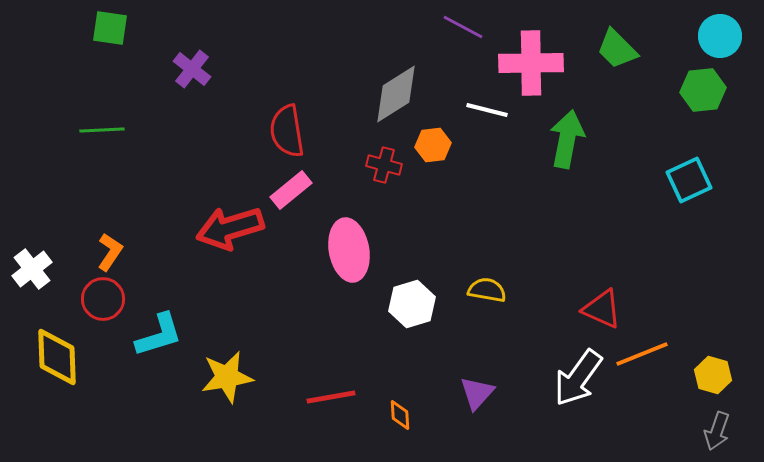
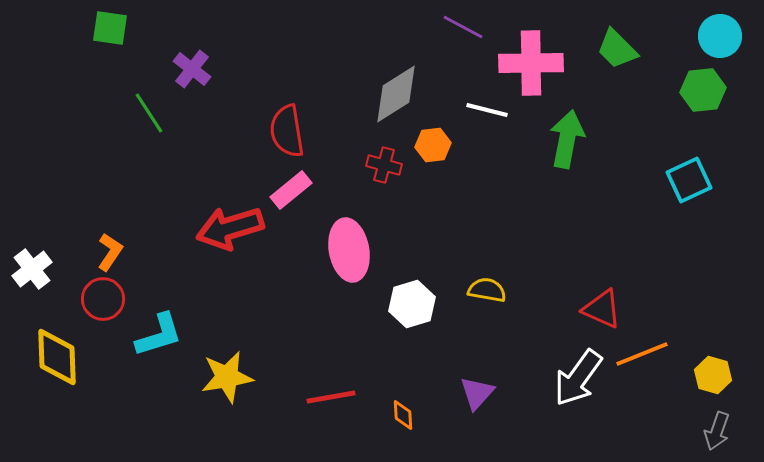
green line: moved 47 px right, 17 px up; rotated 60 degrees clockwise
orange diamond: moved 3 px right
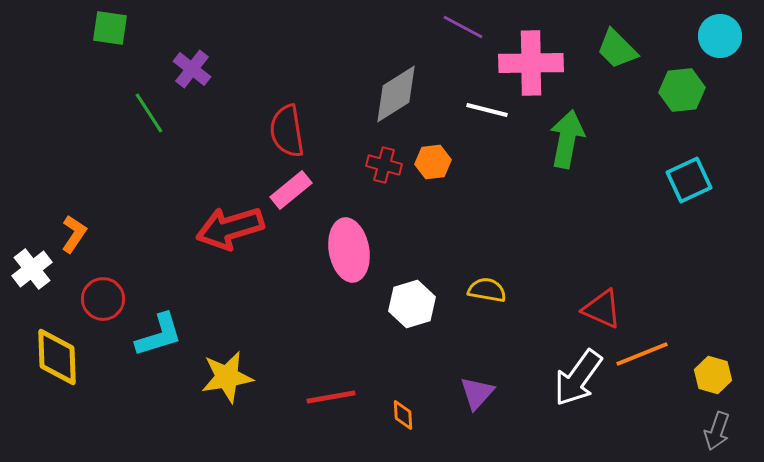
green hexagon: moved 21 px left
orange hexagon: moved 17 px down
orange L-shape: moved 36 px left, 18 px up
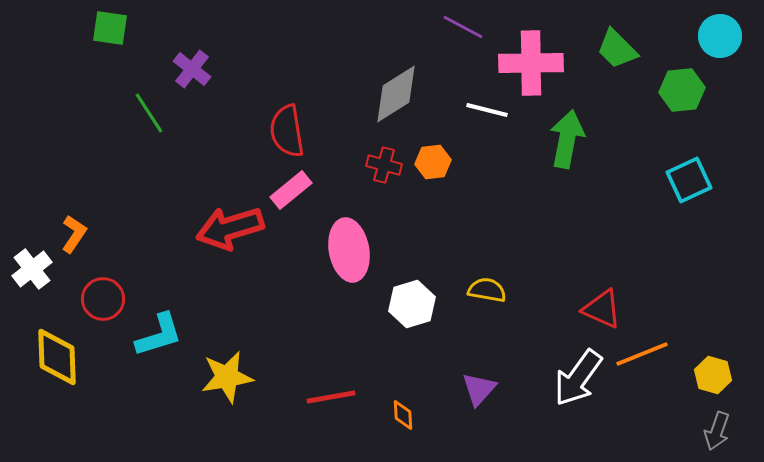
purple triangle: moved 2 px right, 4 px up
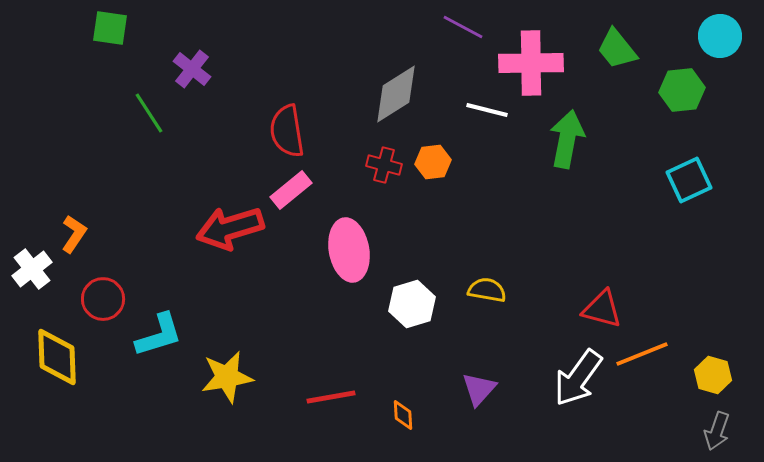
green trapezoid: rotated 6 degrees clockwise
red triangle: rotated 9 degrees counterclockwise
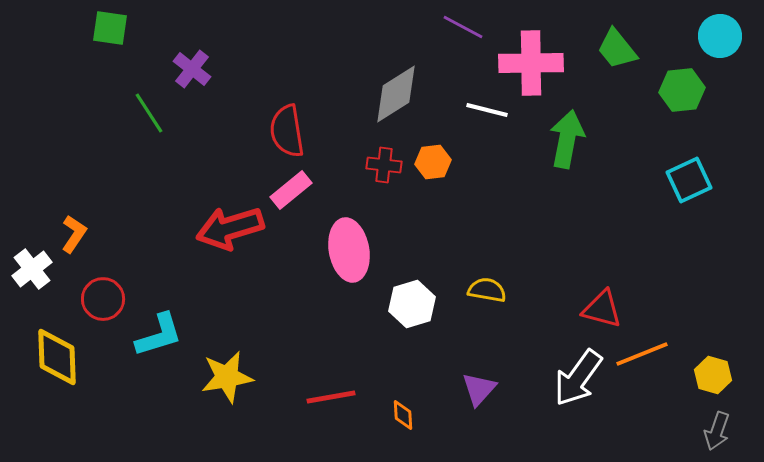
red cross: rotated 8 degrees counterclockwise
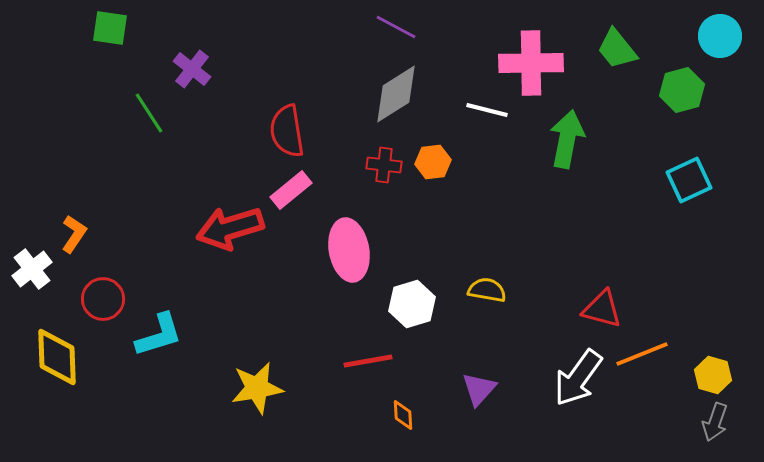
purple line: moved 67 px left
green hexagon: rotated 9 degrees counterclockwise
yellow star: moved 30 px right, 11 px down
red line: moved 37 px right, 36 px up
gray arrow: moved 2 px left, 9 px up
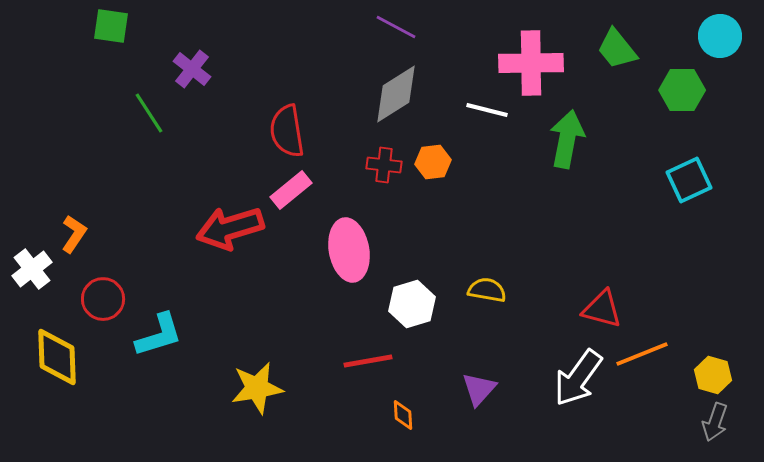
green square: moved 1 px right, 2 px up
green hexagon: rotated 15 degrees clockwise
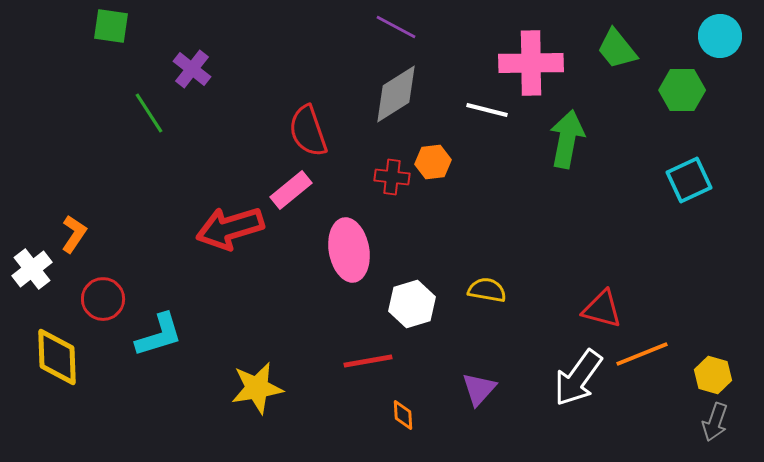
red semicircle: moved 21 px right; rotated 10 degrees counterclockwise
red cross: moved 8 px right, 12 px down
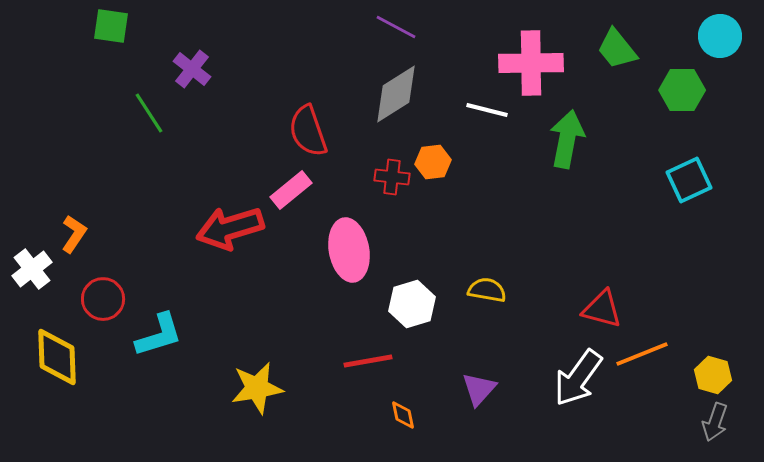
orange diamond: rotated 8 degrees counterclockwise
